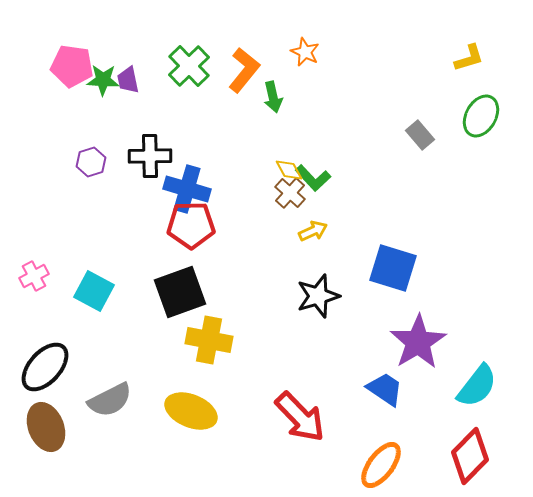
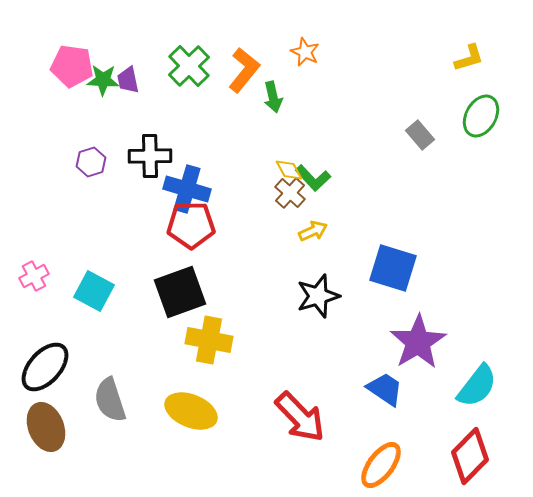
gray semicircle: rotated 99 degrees clockwise
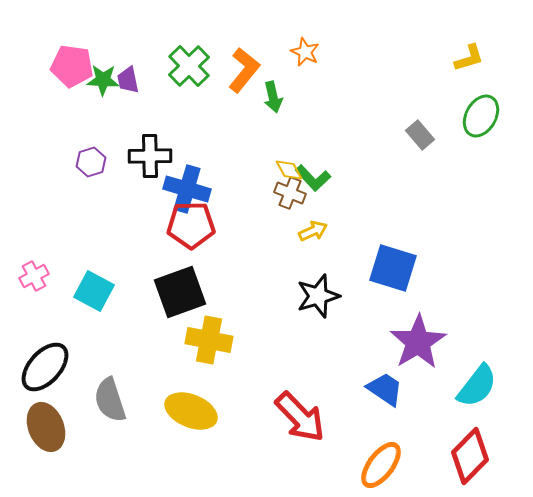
brown cross: rotated 20 degrees counterclockwise
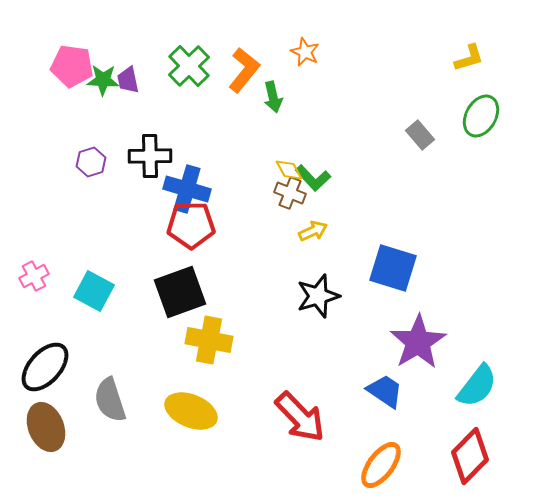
blue trapezoid: moved 2 px down
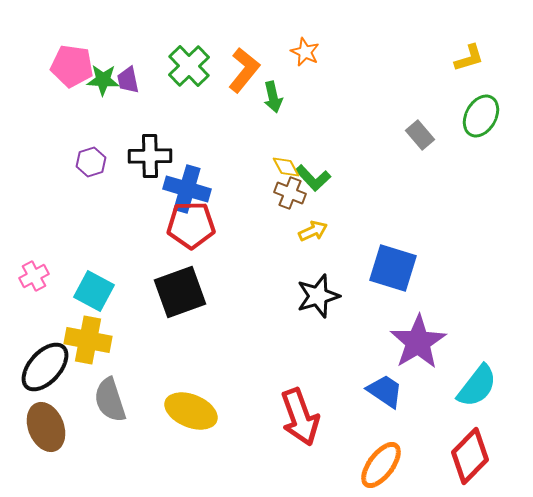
yellow diamond: moved 3 px left, 3 px up
yellow cross: moved 121 px left
red arrow: rotated 24 degrees clockwise
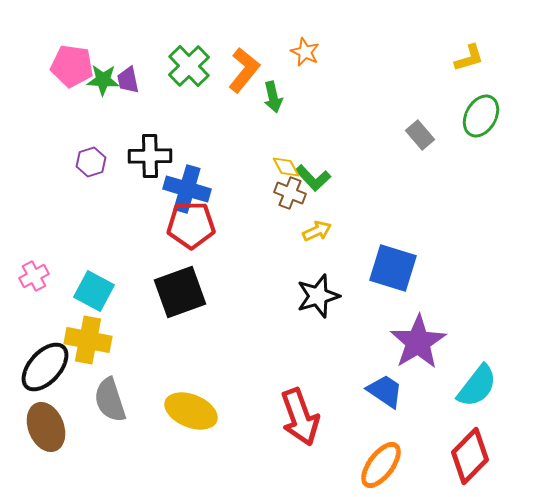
yellow arrow: moved 4 px right
